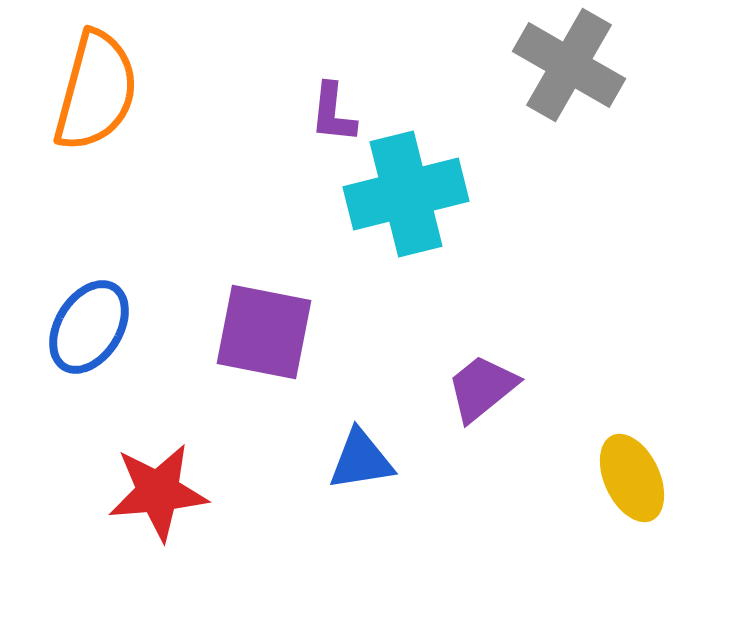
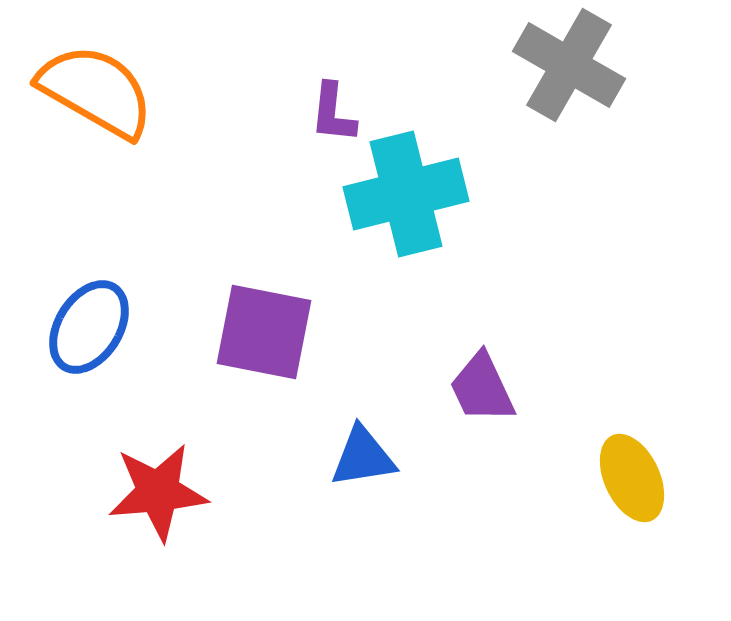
orange semicircle: rotated 75 degrees counterclockwise
purple trapezoid: rotated 76 degrees counterclockwise
blue triangle: moved 2 px right, 3 px up
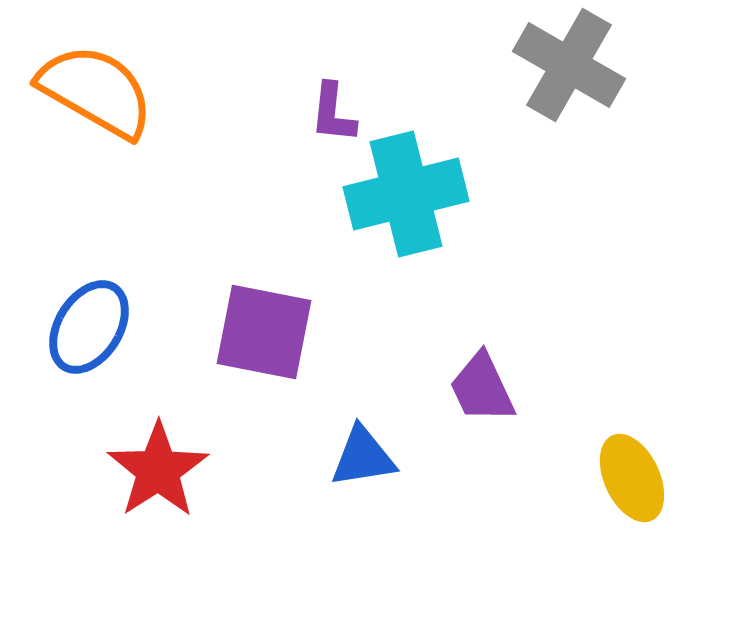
red star: moved 22 px up; rotated 28 degrees counterclockwise
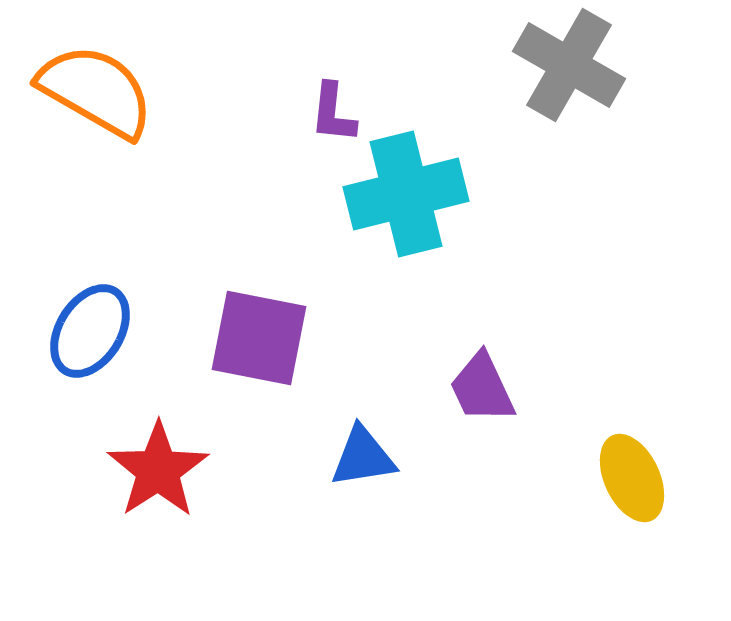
blue ellipse: moved 1 px right, 4 px down
purple square: moved 5 px left, 6 px down
